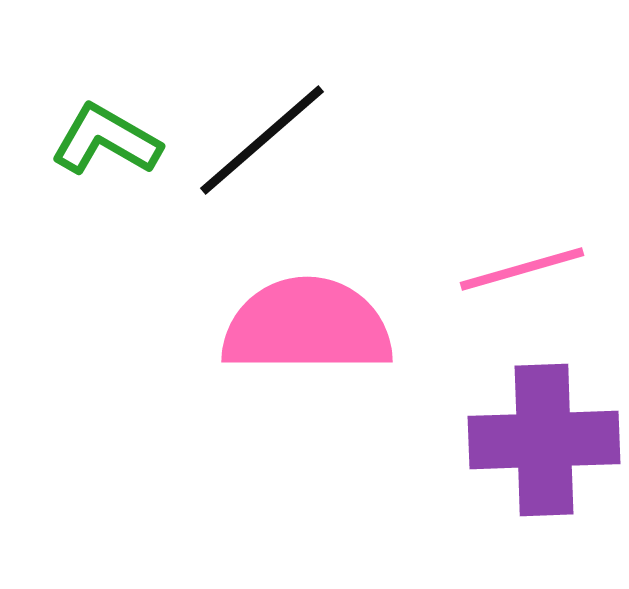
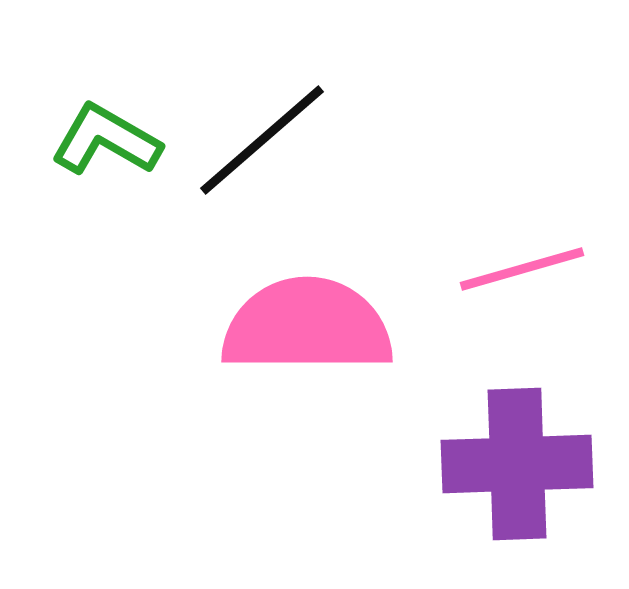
purple cross: moved 27 px left, 24 px down
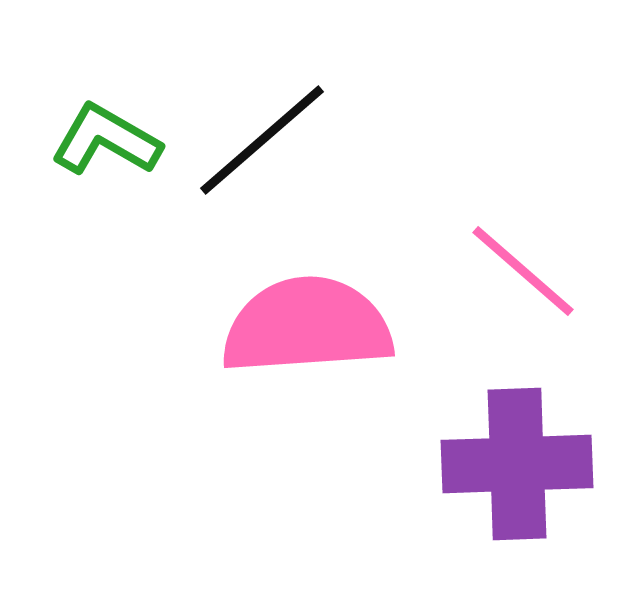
pink line: moved 1 px right, 2 px down; rotated 57 degrees clockwise
pink semicircle: rotated 4 degrees counterclockwise
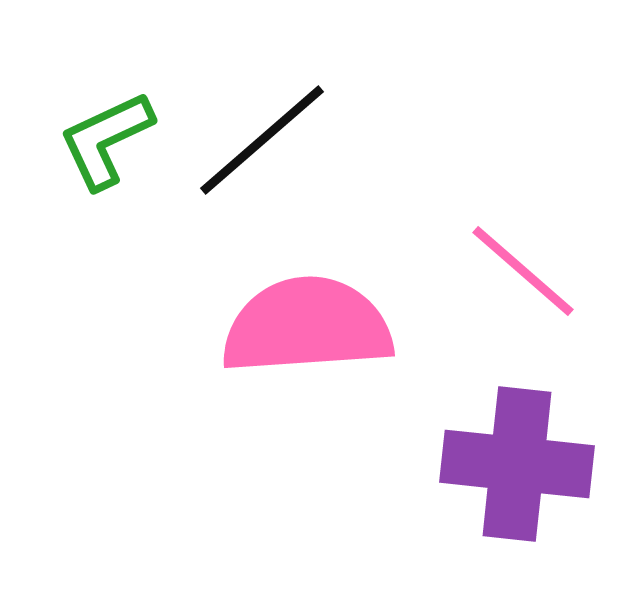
green L-shape: rotated 55 degrees counterclockwise
purple cross: rotated 8 degrees clockwise
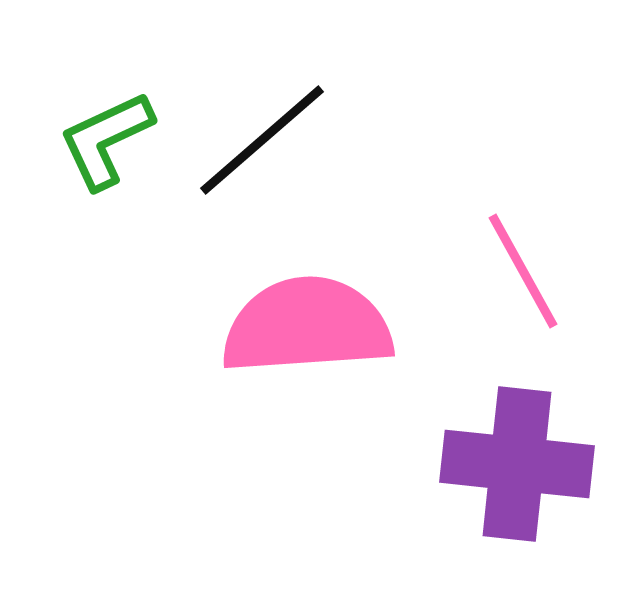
pink line: rotated 20 degrees clockwise
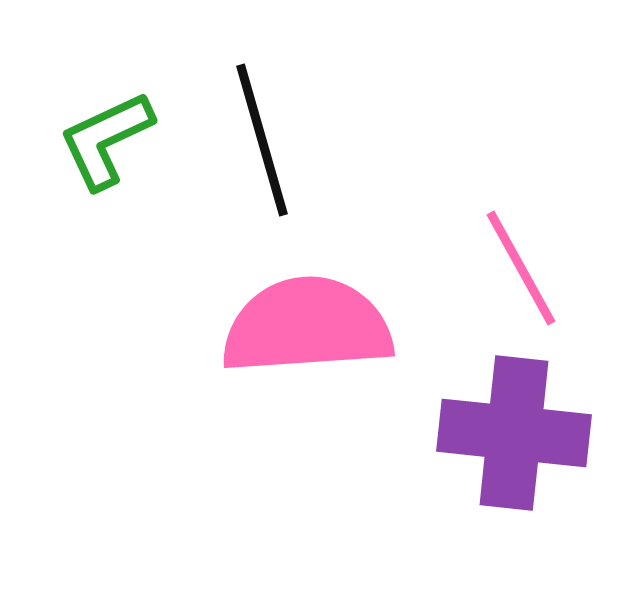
black line: rotated 65 degrees counterclockwise
pink line: moved 2 px left, 3 px up
purple cross: moved 3 px left, 31 px up
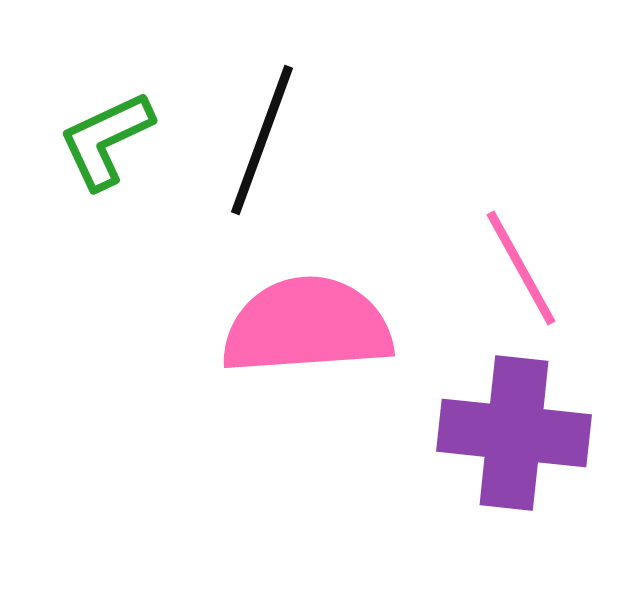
black line: rotated 36 degrees clockwise
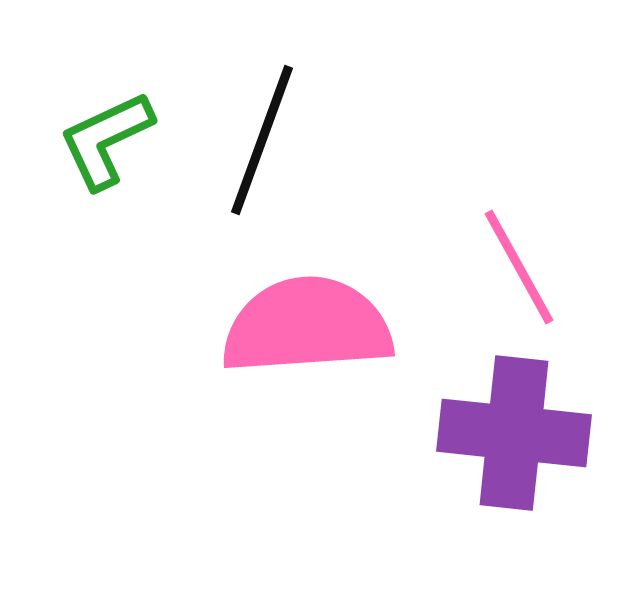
pink line: moved 2 px left, 1 px up
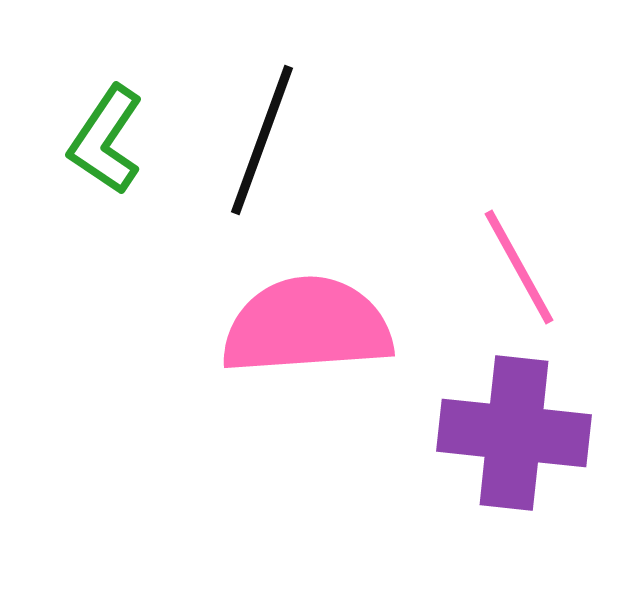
green L-shape: rotated 31 degrees counterclockwise
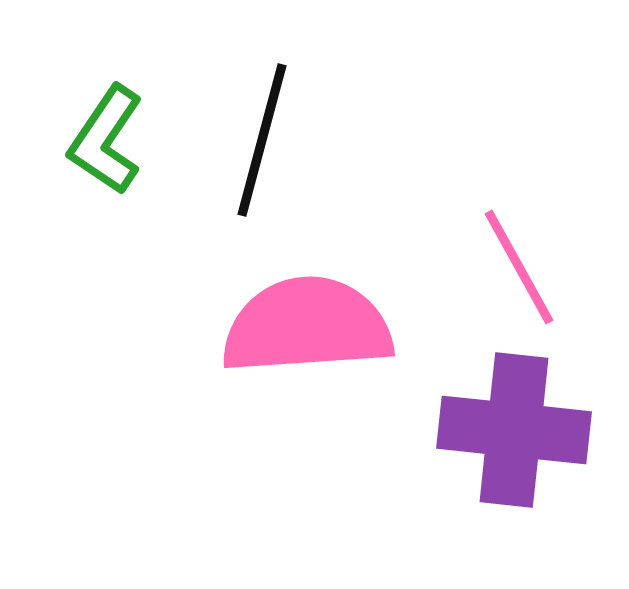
black line: rotated 5 degrees counterclockwise
purple cross: moved 3 px up
